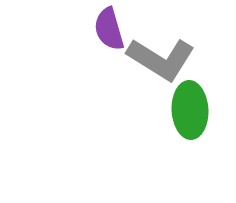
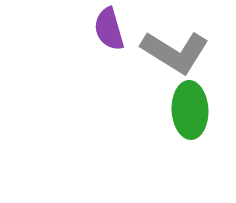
gray L-shape: moved 14 px right, 7 px up
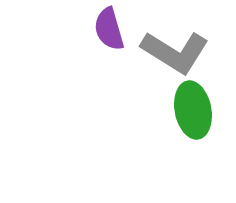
green ellipse: moved 3 px right; rotated 8 degrees counterclockwise
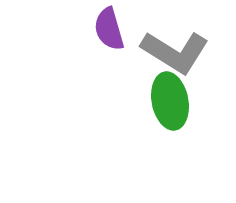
green ellipse: moved 23 px left, 9 px up
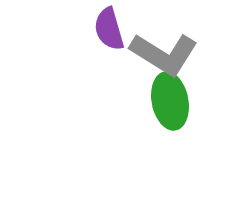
gray L-shape: moved 11 px left, 2 px down
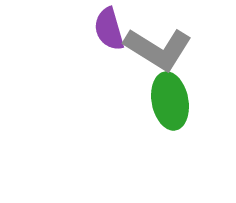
gray L-shape: moved 6 px left, 5 px up
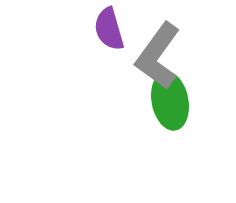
gray L-shape: moved 7 px down; rotated 94 degrees clockwise
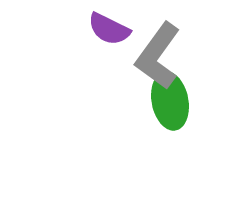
purple semicircle: rotated 48 degrees counterclockwise
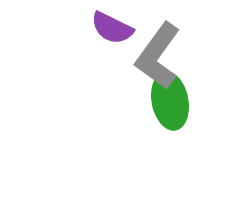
purple semicircle: moved 3 px right, 1 px up
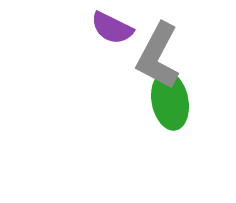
gray L-shape: rotated 8 degrees counterclockwise
